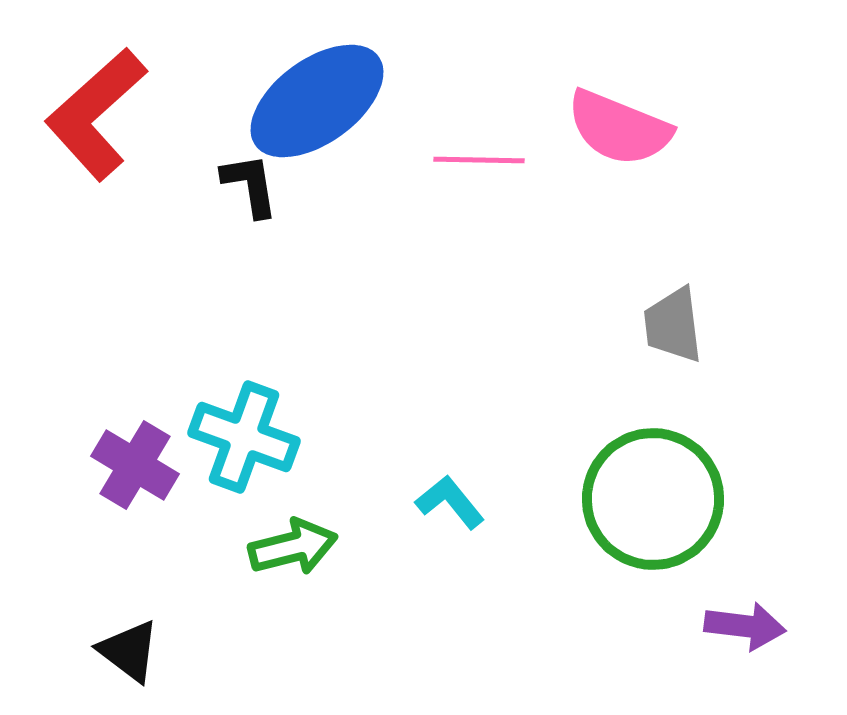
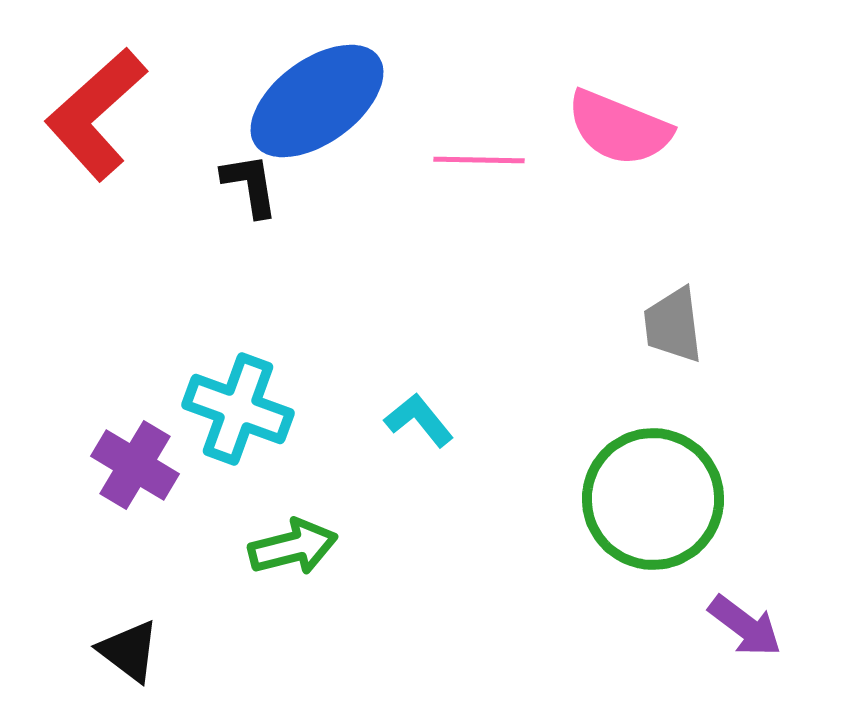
cyan cross: moved 6 px left, 28 px up
cyan L-shape: moved 31 px left, 82 px up
purple arrow: rotated 30 degrees clockwise
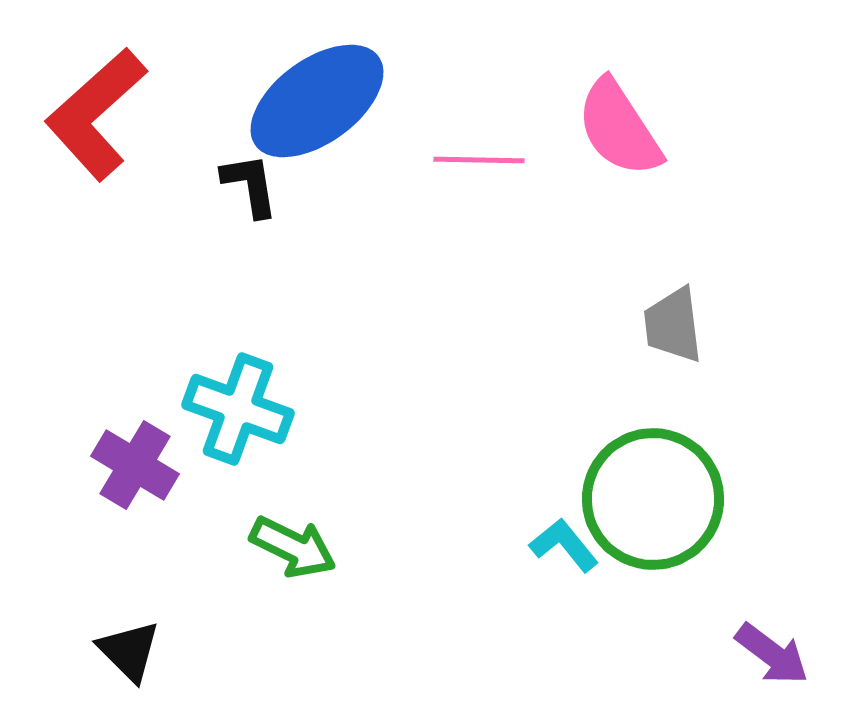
pink semicircle: rotated 35 degrees clockwise
cyan L-shape: moved 145 px right, 125 px down
green arrow: rotated 40 degrees clockwise
purple arrow: moved 27 px right, 28 px down
black triangle: rotated 8 degrees clockwise
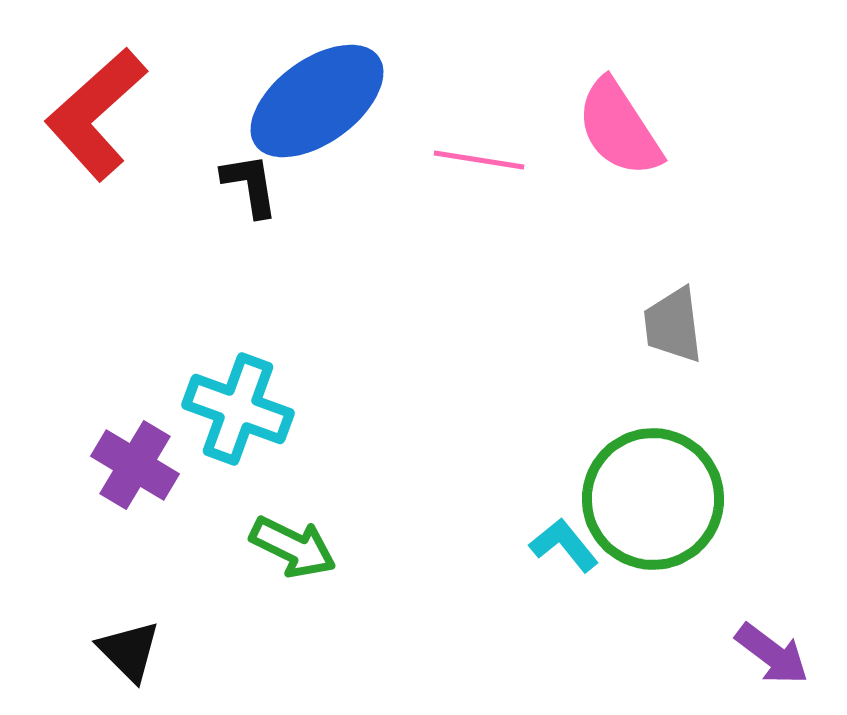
pink line: rotated 8 degrees clockwise
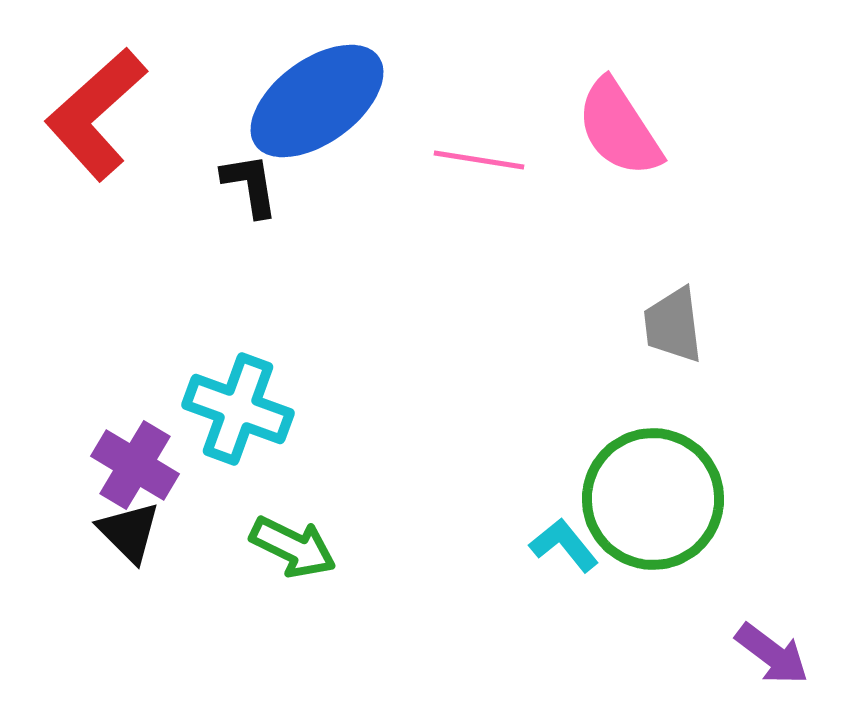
black triangle: moved 119 px up
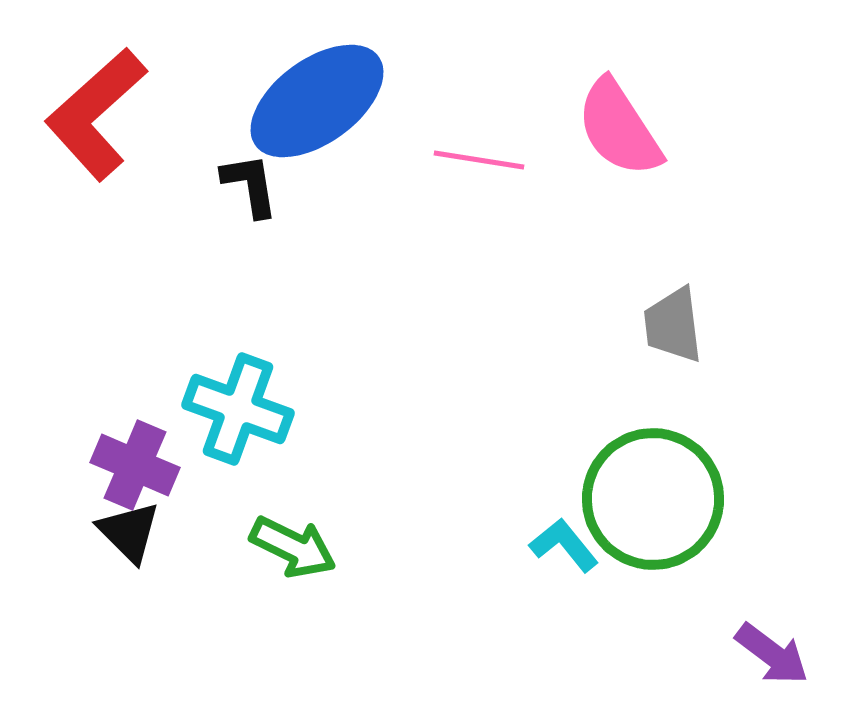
purple cross: rotated 8 degrees counterclockwise
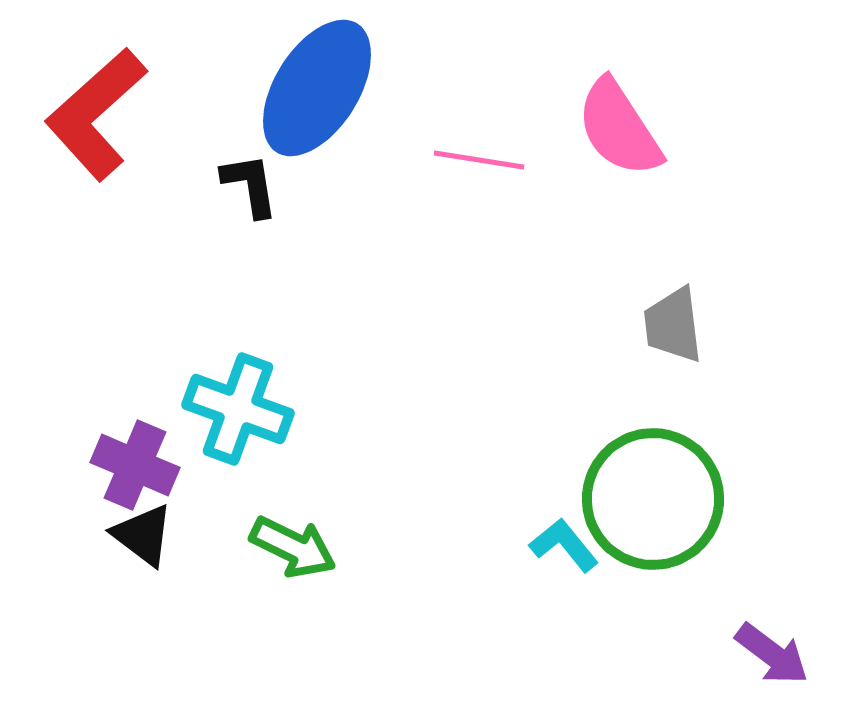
blue ellipse: moved 13 px up; rotated 22 degrees counterclockwise
black triangle: moved 14 px right, 3 px down; rotated 8 degrees counterclockwise
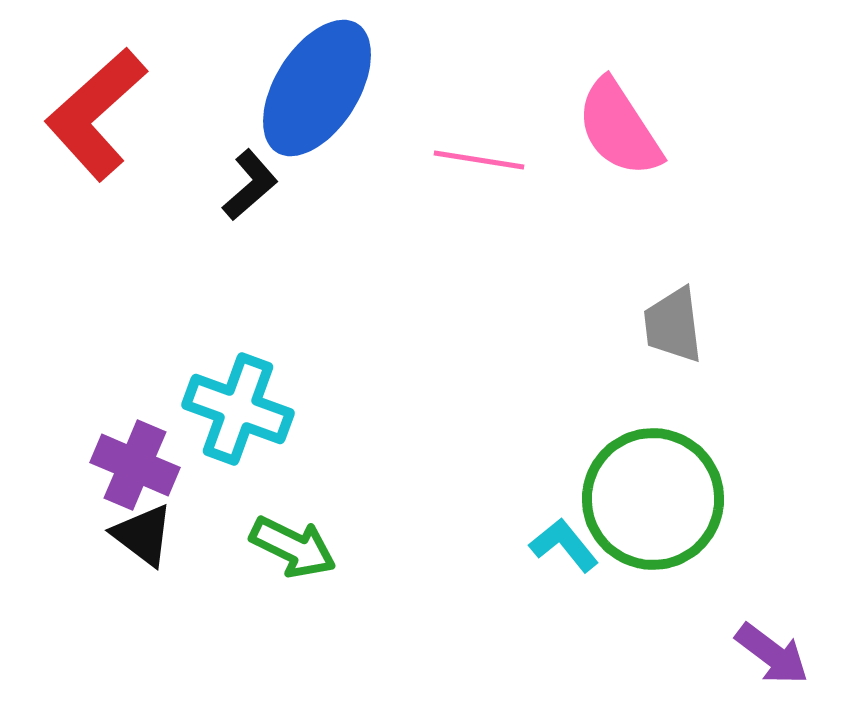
black L-shape: rotated 58 degrees clockwise
